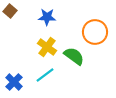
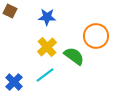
brown square: rotated 16 degrees counterclockwise
orange circle: moved 1 px right, 4 px down
yellow cross: rotated 12 degrees clockwise
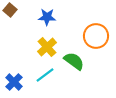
brown square: moved 1 px up; rotated 16 degrees clockwise
green semicircle: moved 5 px down
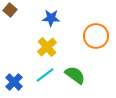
blue star: moved 4 px right, 1 px down
green semicircle: moved 1 px right, 14 px down
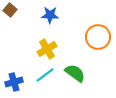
blue star: moved 1 px left, 3 px up
orange circle: moved 2 px right, 1 px down
yellow cross: moved 2 px down; rotated 12 degrees clockwise
green semicircle: moved 2 px up
blue cross: rotated 30 degrees clockwise
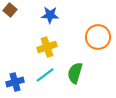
yellow cross: moved 2 px up; rotated 12 degrees clockwise
green semicircle: rotated 110 degrees counterclockwise
blue cross: moved 1 px right
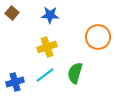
brown square: moved 2 px right, 3 px down
